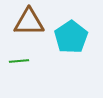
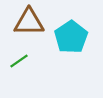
green line: rotated 30 degrees counterclockwise
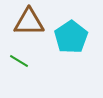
green line: rotated 66 degrees clockwise
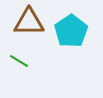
cyan pentagon: moved 6 px up
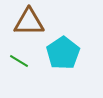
cyan pentagon: moved 8 px left, 22 px down
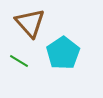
brown triangle: moved 1 px right, 1 px down; rotated 48 degrees clockwise
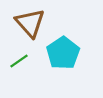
green line: rotated 66 degrees counterclockwise
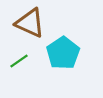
brown triangle: rotated 24 degrees counterclockwise
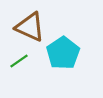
brown triangle: moved 4 px down
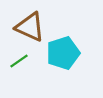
cyan pentagon: rotated 16 degrees clockwise
